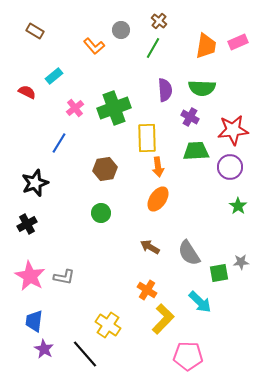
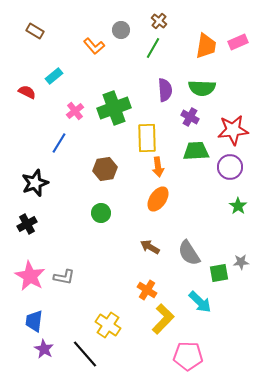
pink cross: moved 3 px down
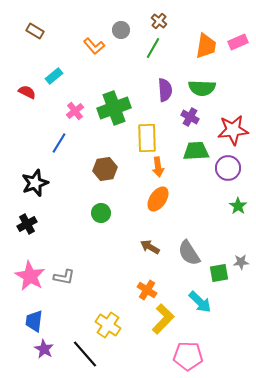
purple circle: moved 2 px left, 1 px down
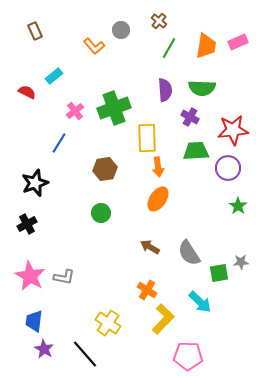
brown rectangle: rotated 36 degrees clockwise
green line: moved 16 px right
yellow cross: moved 2 px up
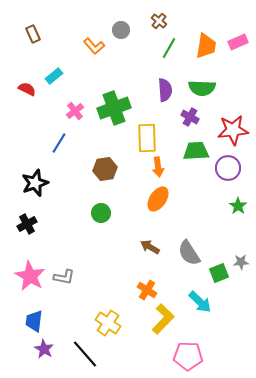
brown rectangle: moved 2 px left, 3 px down
red semicircle: moved 3 px up
green square: rotated 12 degrees counterclockwise
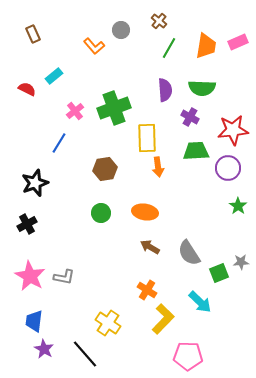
orange ellipse: moved 13 px left, 13 px down; rotated 65 degrees clockwise
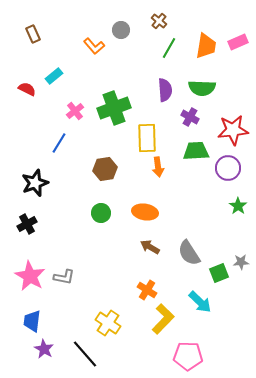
blue trapezoid: moved 2 px left
